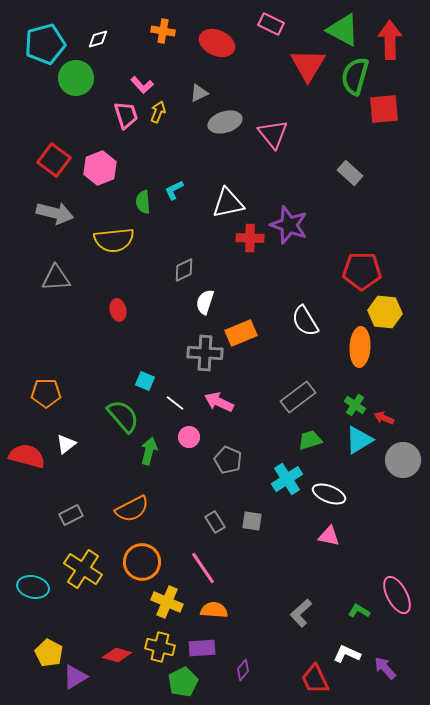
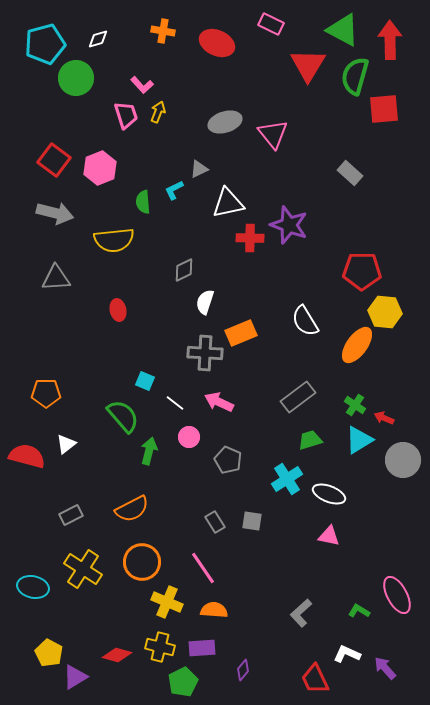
gray triangle at (199, 93): moved 76 px down
orange ellipse at (360, 347): moved 3 px left, 2 px up; rotated 33 degrees clockwise
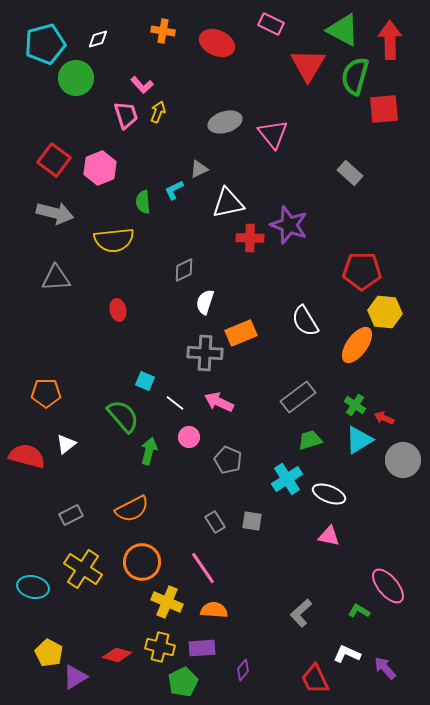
pink ellipse at (397, 595): moved 9 px left, 9 px up; rotated 12 degrees counterclockwise
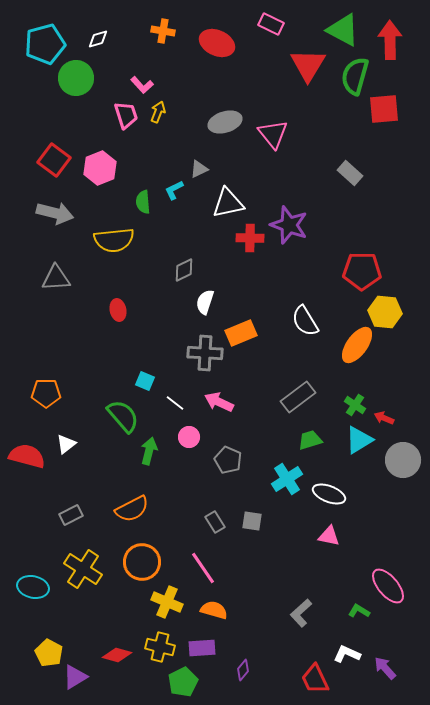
orange semicircle at (214, 610): rotated 12 degrees clockwise
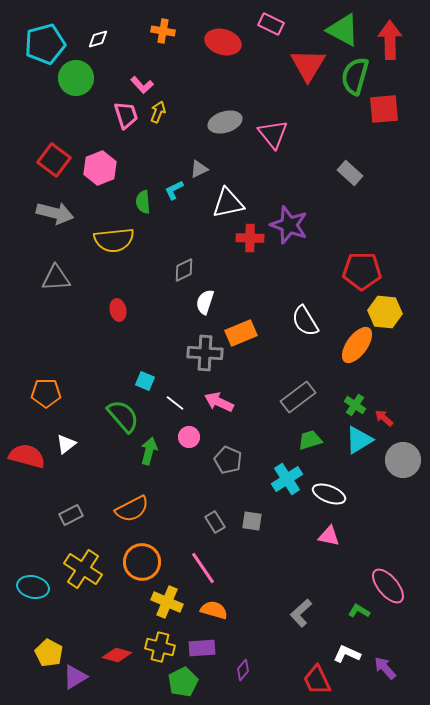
red ellipse at (217, 43): moved 6 px right, 1 px up; rotated 8 degrees counterclockwise
red arrow at (384, 418): rotated 18 degrees clockwise
red trapezoid at (315, 679): moved 2 px right, 1 px down
